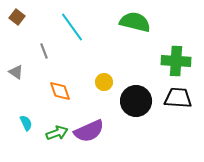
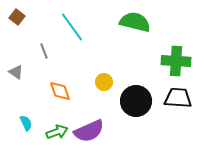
green arrow: moved 1 px up
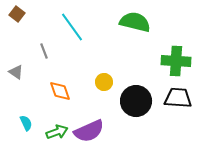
brown square: moved 3 px up
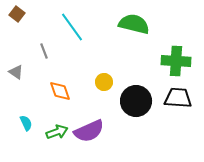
green semicircle: moved 1 px left, 2 px down
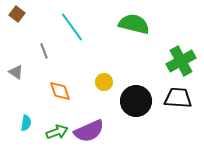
green cross: moved 5 px right; rotated 32 degrees counterclockwise
cyan semicircle: rotated 35 degrees clockwise
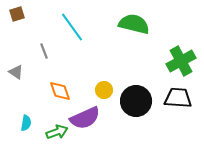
brown square: rotated 35 degrees clockwise
yellow circle: moved 8 px down
purple semicircle: moved 4 px left, 13 px up
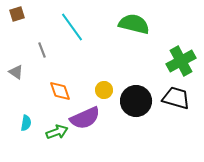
gray line: moved 2 px left, 1 px up
black trapezoid: moved 2 px left; rotated 12 degrees clockwise
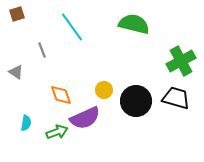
orange diamond: moved 1 px right, 4 px down
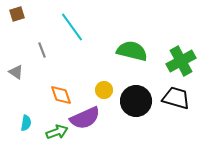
green semicircle: moved 2 px left, 27 px down
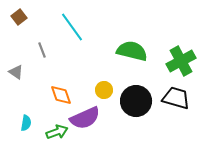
brown square: moved 2 px right, 3 px down; rotated 21 degrees counterclockwise
